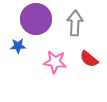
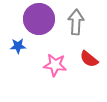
purple circle: moved 3 px right
gray arrow: moved 1 px right, 1 px up
pink star: moved 3 px down
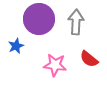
blue star: moved 2 px left; rotated 21 degrees counterclockwise
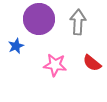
gray arrow: moved 2 px right
red semicircle: moved 3 px right, 4 px down
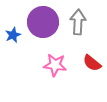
purple circle: moved 4 px right, 3 px down
blue star: moved 3 px left, 11 px up
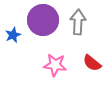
purple circle: moved 2 px up
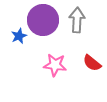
gray arrow: moved 1 px left, 2 px up
blue star: moved 6 px right, 1 px down
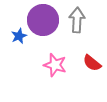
pink star: rotated 10 degrees clockwise
